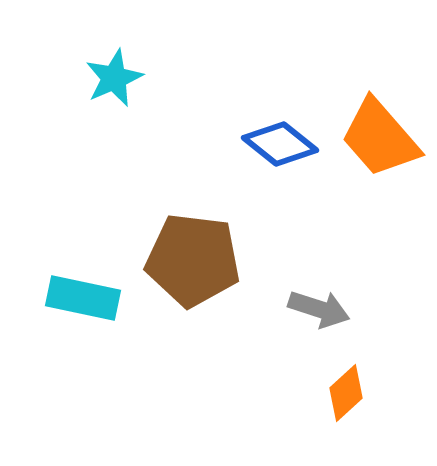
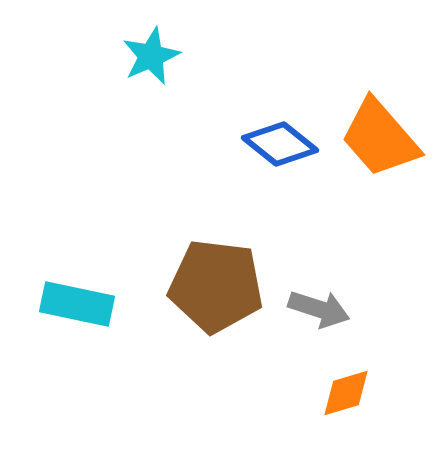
cyan star: moved 37 px right, 22 px up
brown pentagon: moved 23 px right, 26 px down
cyan rectangle: moved 6 px left, 6 px down
orange diamond: rotated 26 degrees clockwise
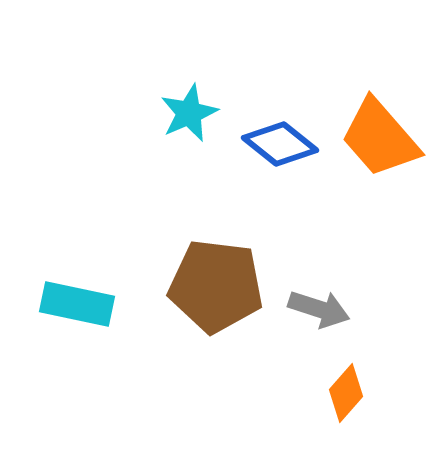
cyan star: moved 38 px right, 57 px down
orange diamond: rotated 32 degrees counterclockwise
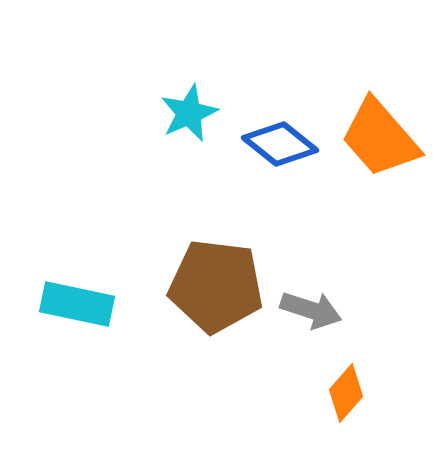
gray arrow: moved 8 px left, 1 px down
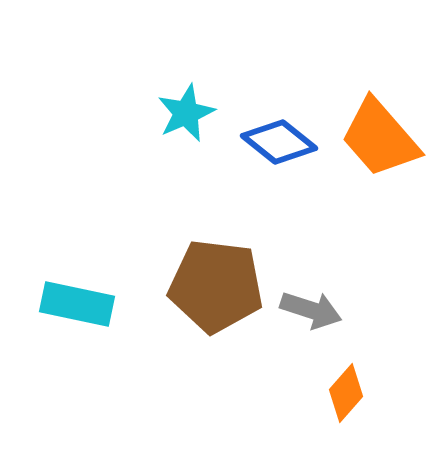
cyan star: moved 3 px left
blue diamond: moved 1 px left, 2 px up
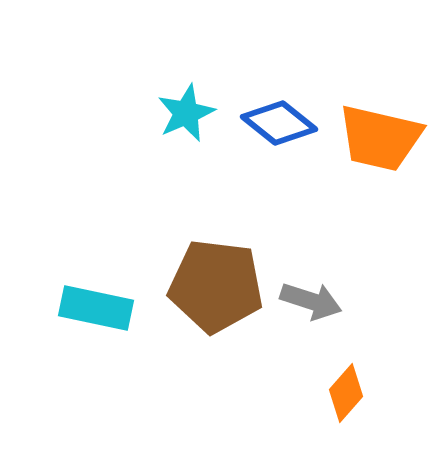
orange trapezoid: rotated 36 degrees counterclockwise
blue diamond: moved 19 px up
cyan rectangle: moved 19 px right, 4 px down
gray arrow: moved 9 px up
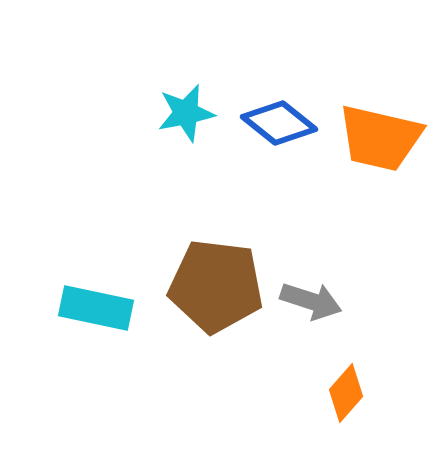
cyan star: rotated 12 degrees clockwise
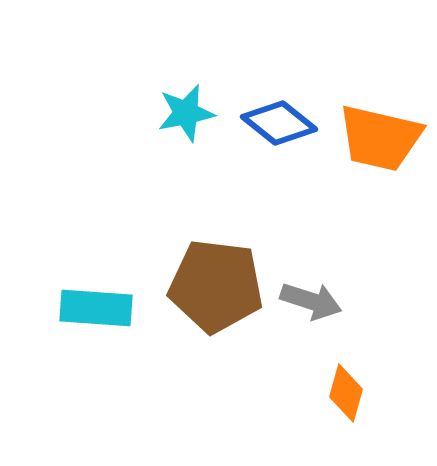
cyan rectangle: rotated 8 degrees counterclockwise
orange diamond: rotated 26 degrees counterclockwise
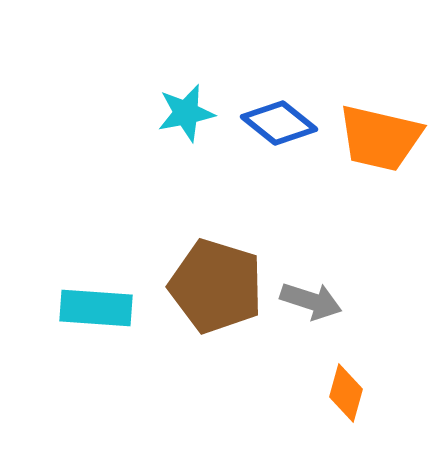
brown pentagon: rotated 10 degrees clockwise
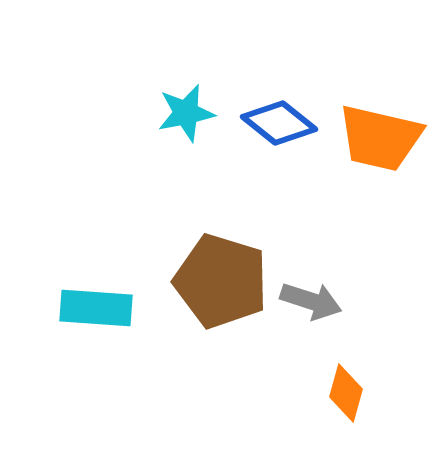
brown pentagon: moved 5 px right, 5 px up
